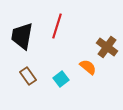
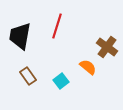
black trapezoid: moved 2 px left
cyan square: moved 2 px down
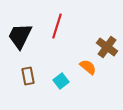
black trapezoid: rotated 16 degrees clockwise
brown rectangle: rotated 24 degrees clockwise
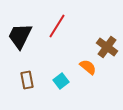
red line: rotated 15 degrees clockwise
brown rectangle: moved 1 px left, 4 px down
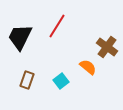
black trapezoid: moved 1 px down
brown rectangle: rotated 30 degrees clockwise
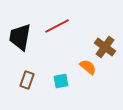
red line: rotated 30 degrees clockwise
black trapezoid: rotated 16 degrees counterclockwise
brown cross: moved 2 px left
cyan square: rotated 28 degrees clockwise
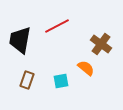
black trapezoid: moved 3 px down
brown cross: moved 4 px left, 3 px up
orange semicircle: moved 2 px left, 1 px down
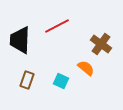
black trapezoid: rotated 8 degrees counterclockwise
cyan square: rotated 35 degrees clockwise
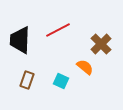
red line: moved 1 px right, 4 px down
brown cross: rotated 10 degrees clockwise
orange semicircle: moved 1 px left, 1 px up
